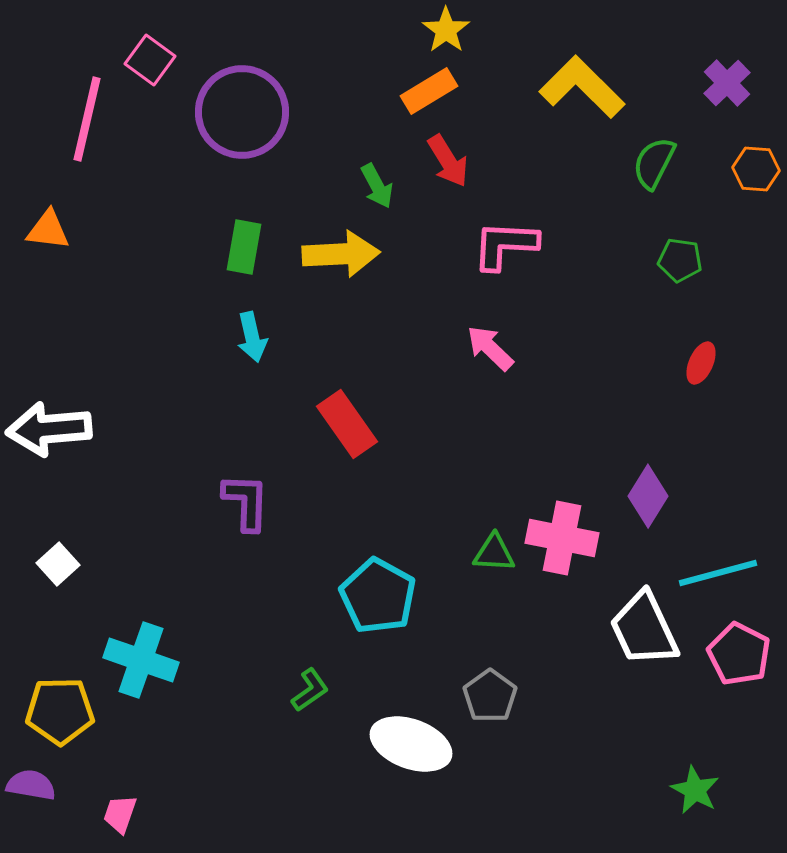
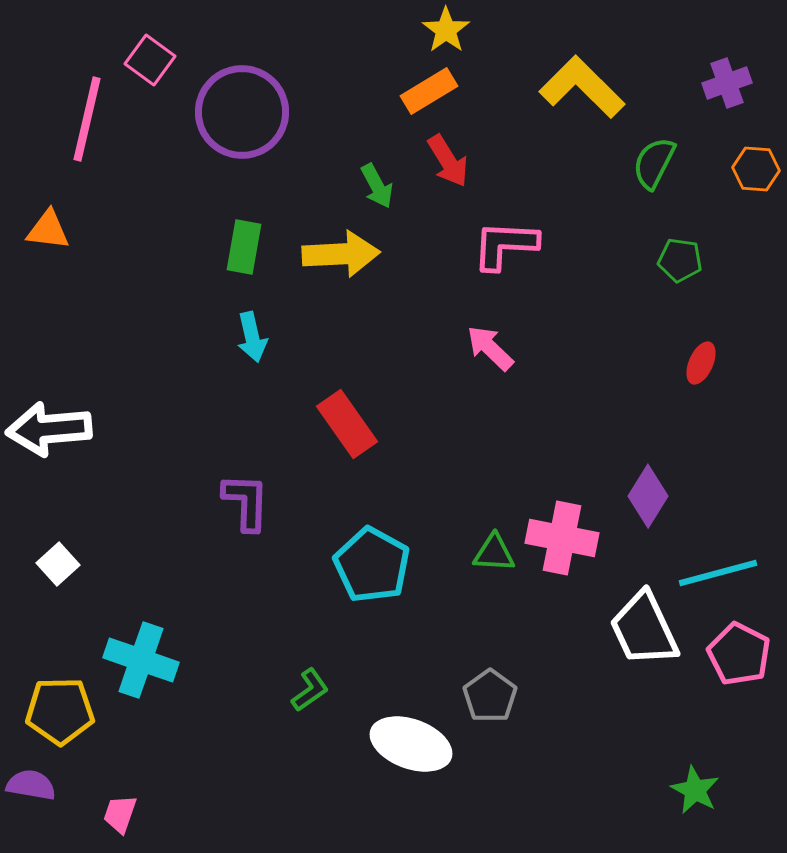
purple cross: rotated 24 degrees clockwise
cyan pentagon: moved 6 px left, 31 px up
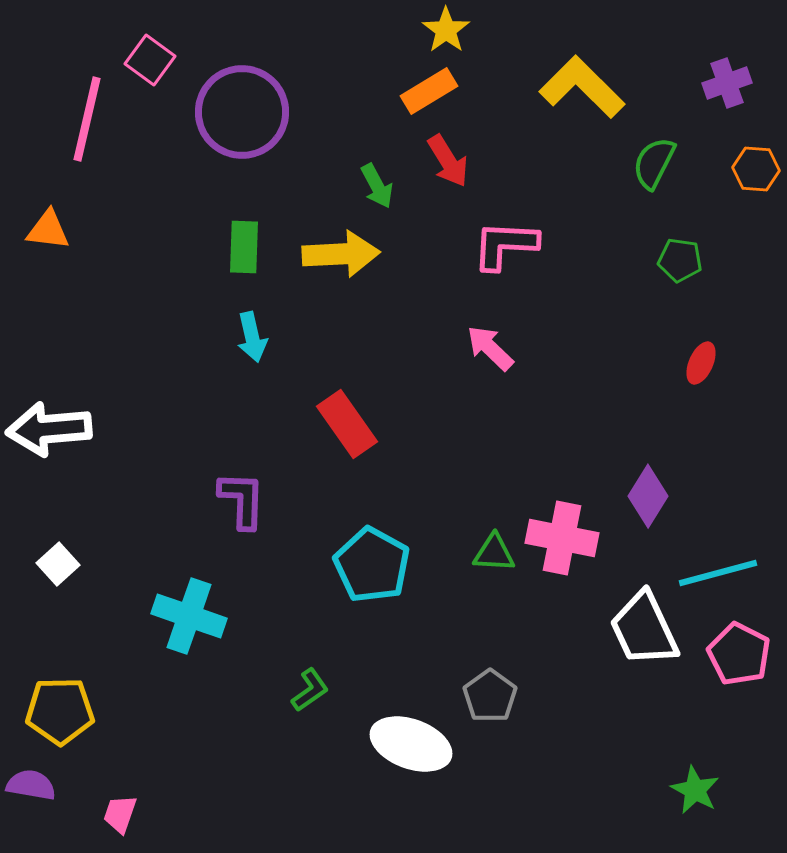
green rectangle: rotated 8 degrees counterclockwise
purple L-shape: moved 4 px left, 2 px up
cyan cross: moved 48 px right, 44 px up
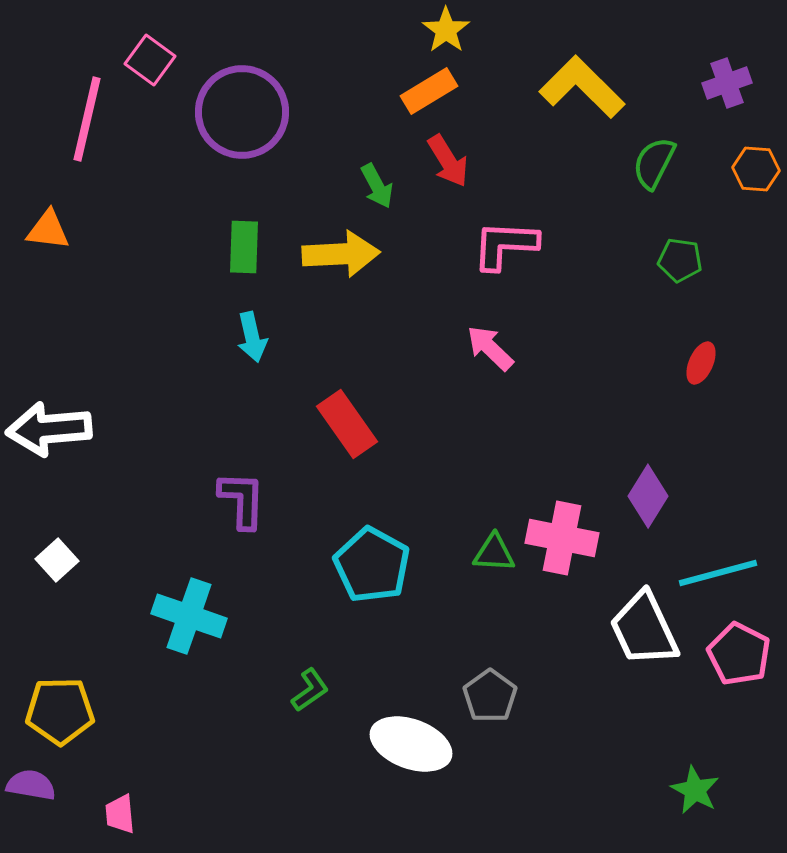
white square: moved 1 px left, 4 px up
pink trapezoid: rotated 24 degrees counterclockwise
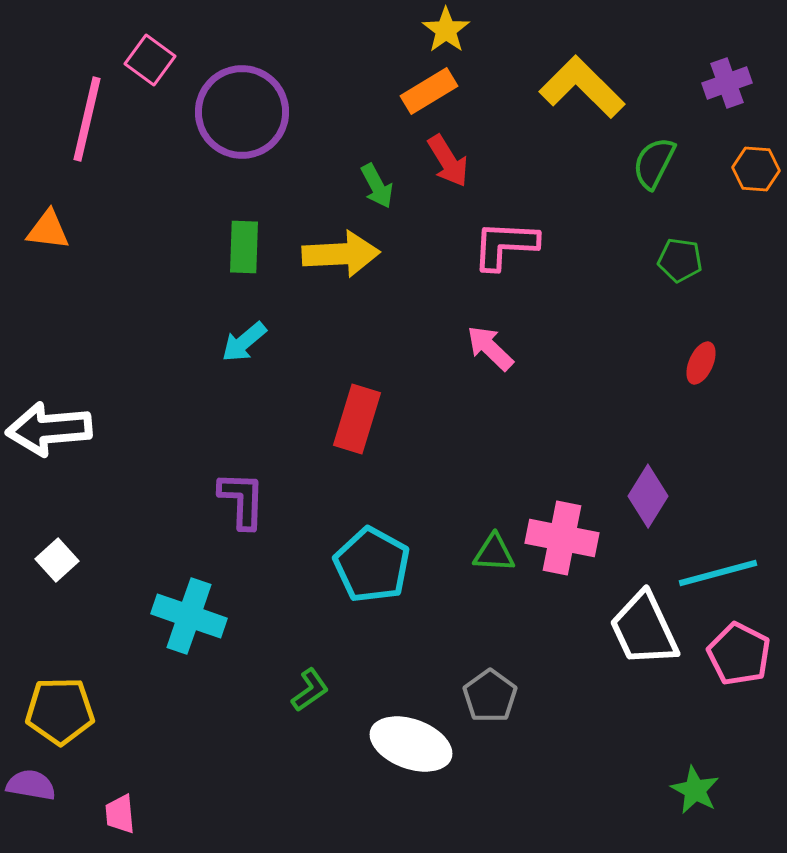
cyan arrow: moved 8 px left, 5 px down; rotated 63 degrees clockwise
red rectangle: moved 10 px right, 5 px up; rotated 52 degrees clockwise
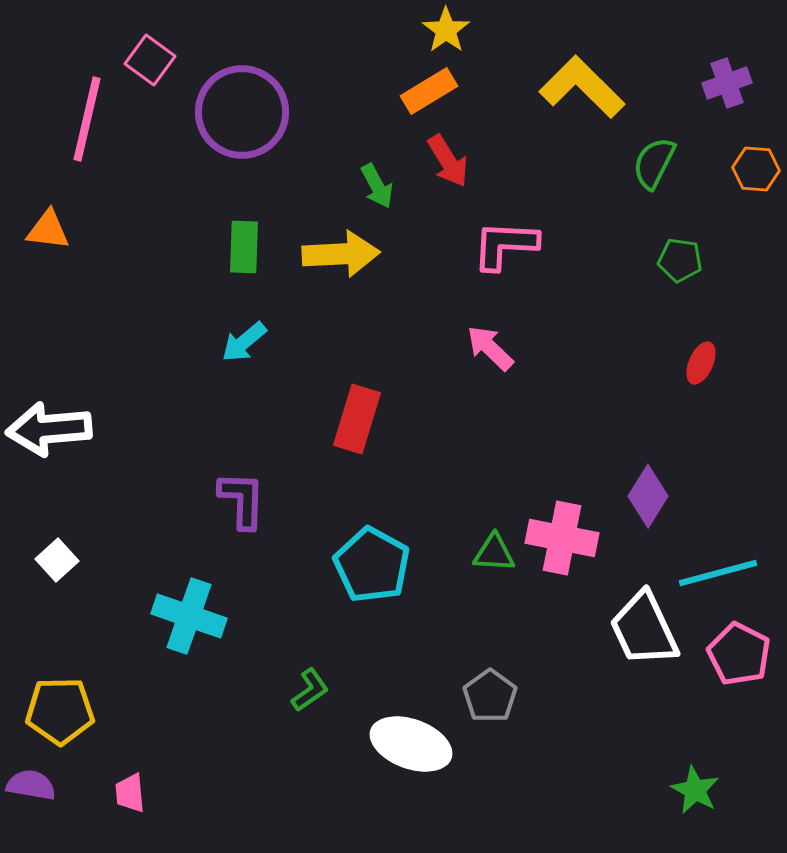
pink trapezoid: moved 10 px right, 21 px up
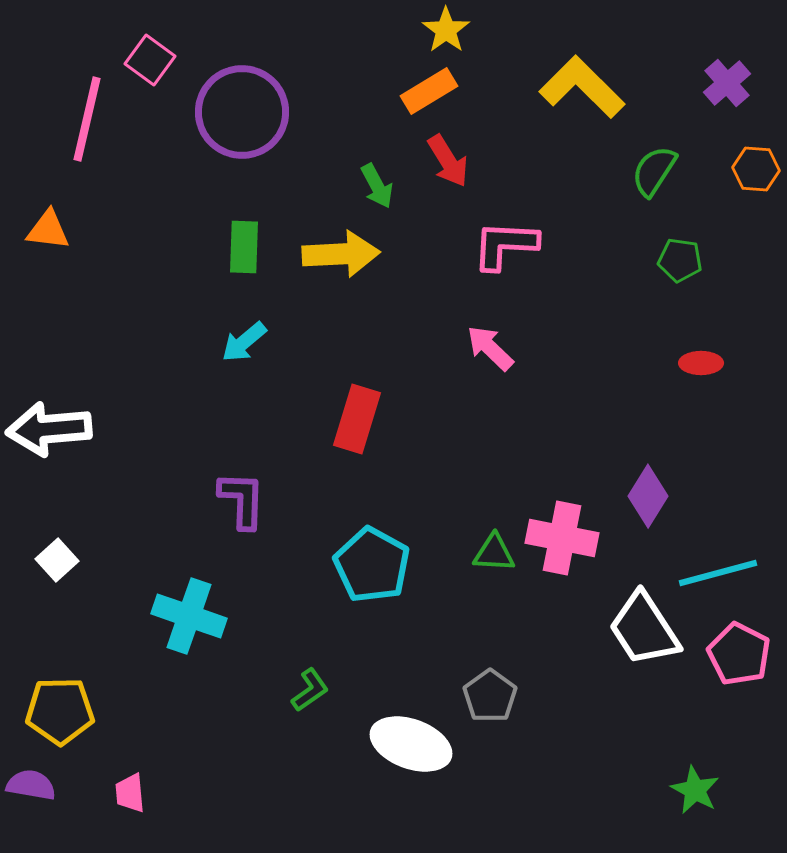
purple cross: rotated 21 degrees counterclockwise
green semicircle: moved 8 px down; rotated 6 degrees clockwise
red ellipse: rotated 66 degrees clockwise
white trapezoid: rotated 8 degrees counterclockwise
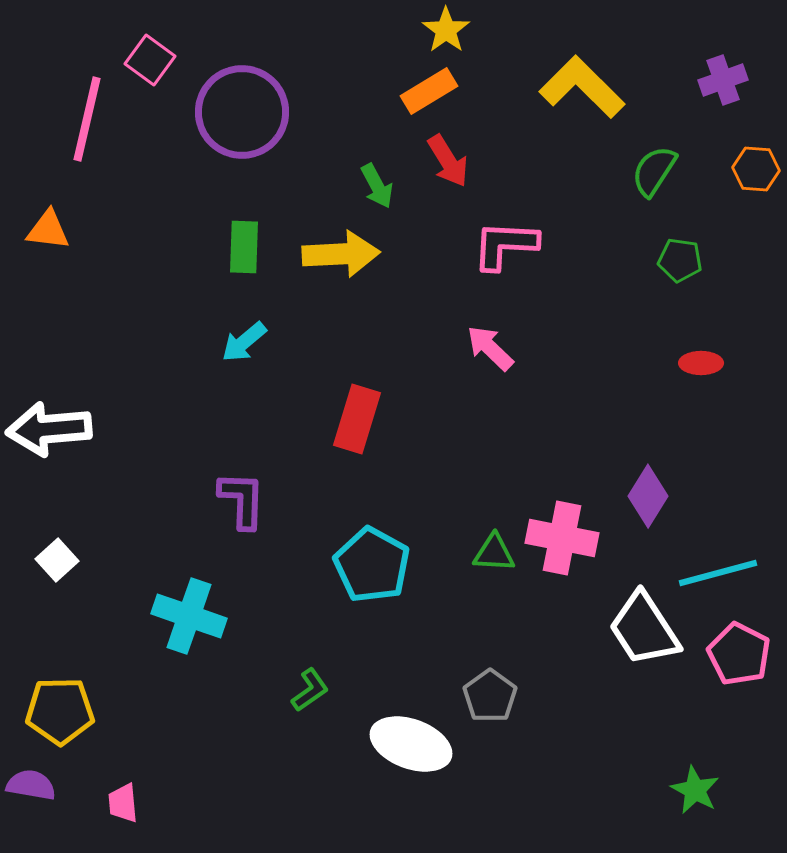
purple cross: moved 4 px left, 3 px up; rotated 21 degrees clockwise
pink trapezoid: moved 7 px left, 10 px down
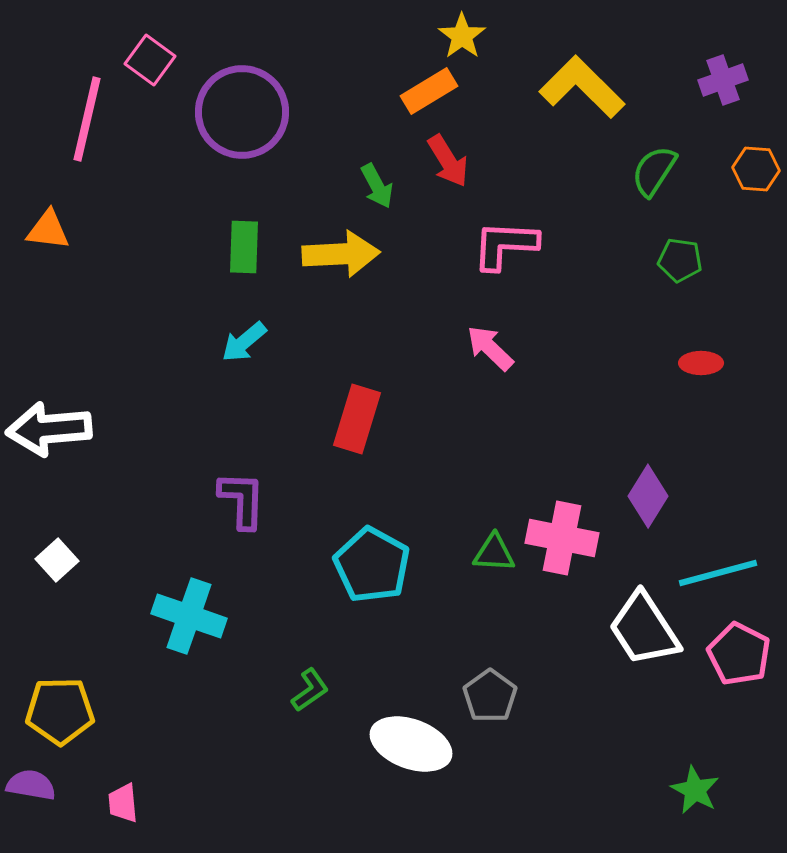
yellow star: moved 16 px right, 6 px down
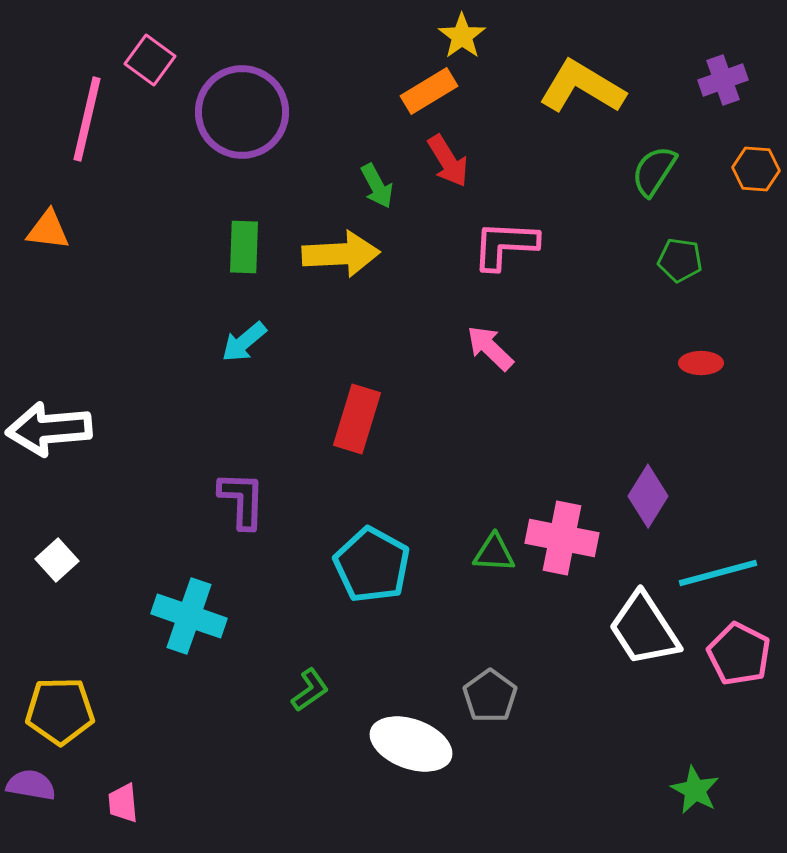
yellow L-shape: rotated 14 degrees counterclockwise
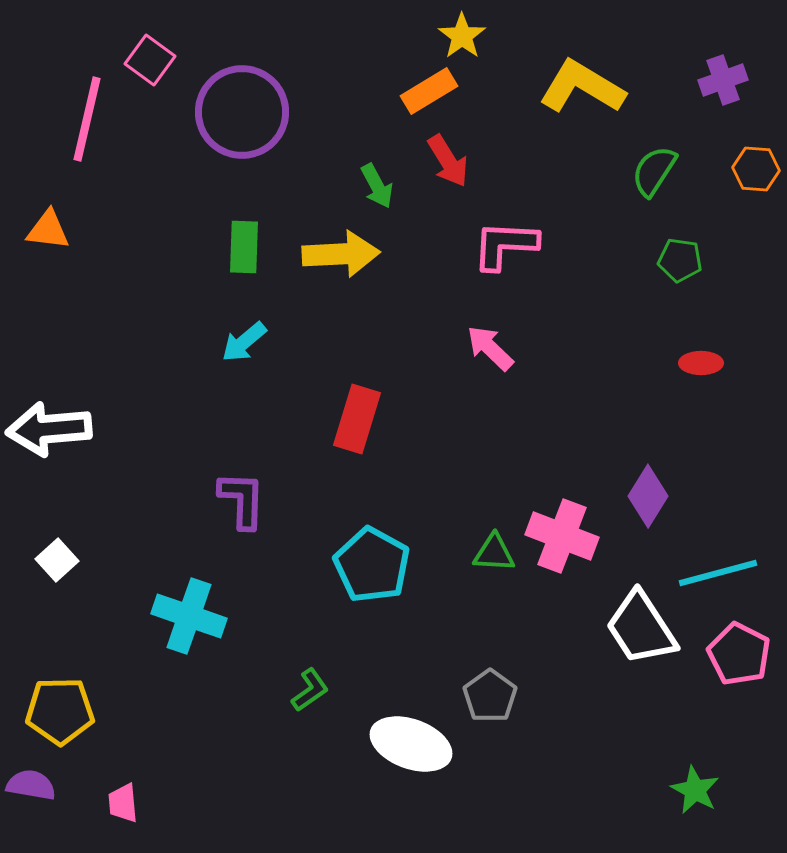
pink cross: moved 2 px up; rotated 10 degrees clockwise
white trapezoid: moved 3 px left, 1 px up
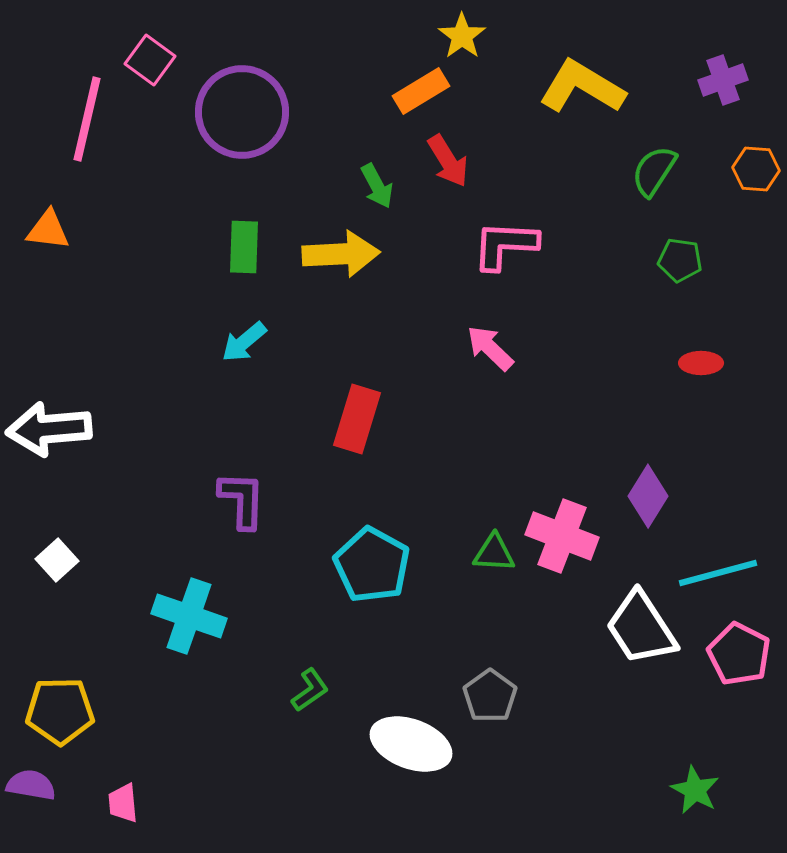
orange rectangle: moved 8 px left
